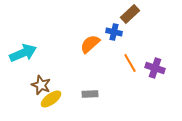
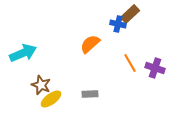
blue cross: moved 4 px right, 8 px up
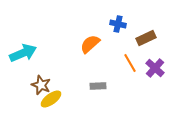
brown rectangle: moved 16 px right, 24 px down; rotated 18 degrees clockwise
purple cross: rotated 24 degrees clockwise
gray rectangle: moved 8 px right, 8 px up
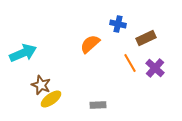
gray rectangle: moved 19 px down
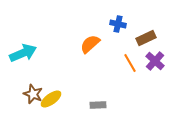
purple cross: moved 7 px up
brown star: moved 8 px left, 9 px down
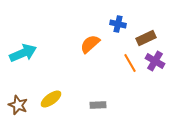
purple cross: rotated 12 degrees counterclockwise
brown star: moved 15 px left, 11 px down
